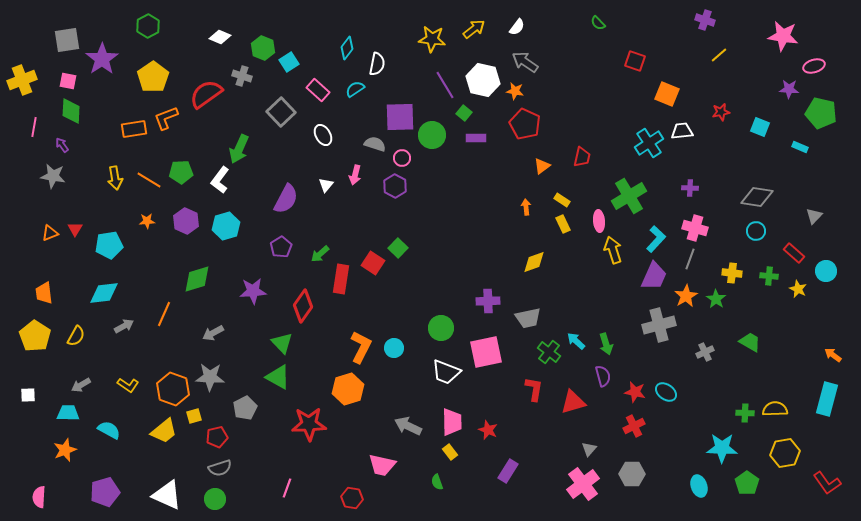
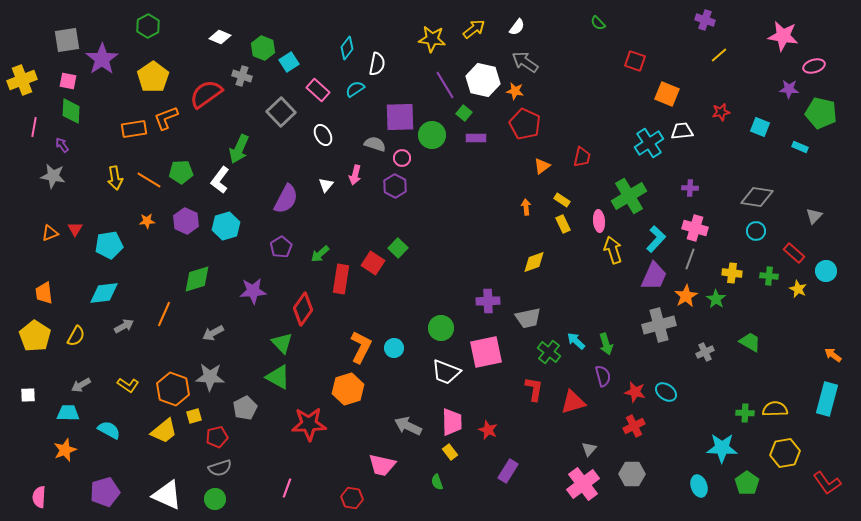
red diamond at (303, 306): moved 3 px down
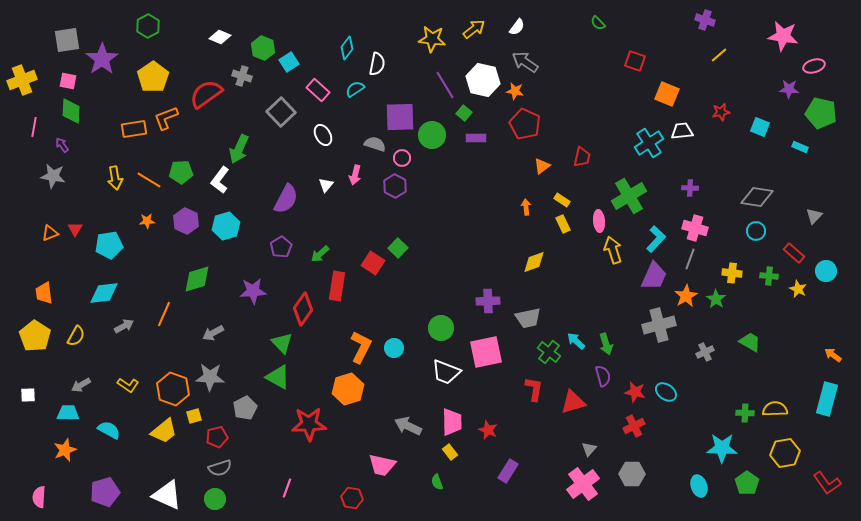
red rectangle at (341, 279): moved 4 px left, 7 px down
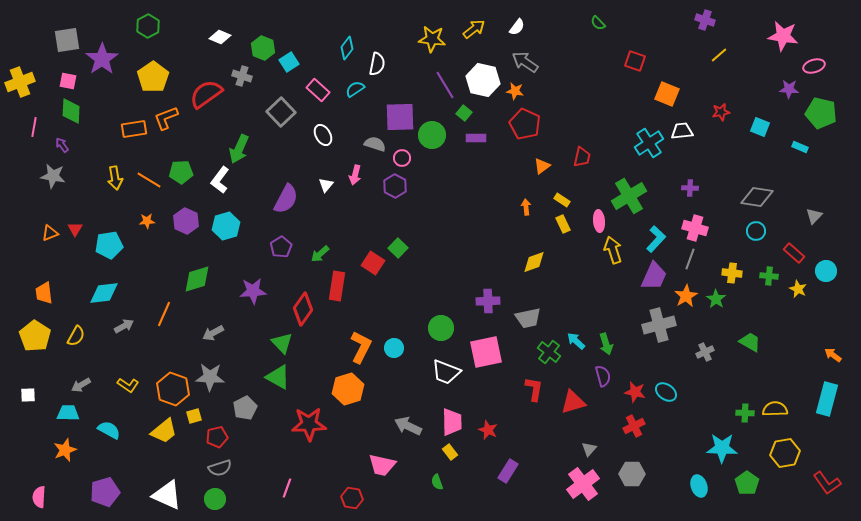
yellow cross at (22, 80): moved 2 px left, 2 px down
